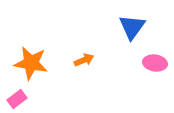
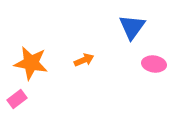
pink ellipse: moved 1 px left, 1 px down
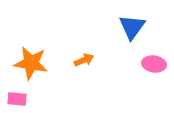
pink rectangle: rotated 42 degrees clockwise
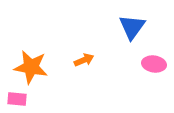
orange star: moved 4 px down
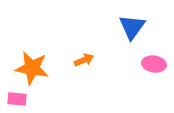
orange star: moved 1 px right, 1 px down
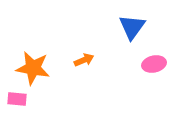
pink ellipse: rotated 20 degrees counterclockwise
orange star: moved 1 px right
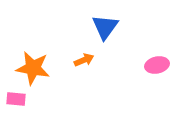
blue triangle: moved 27 px left
pink ellipse: moved 3 px right, 1 px down
pink rectangle: moved 1 px left
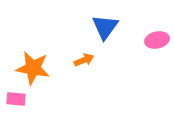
pink ellipse: moved 25 px up
